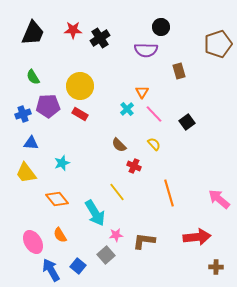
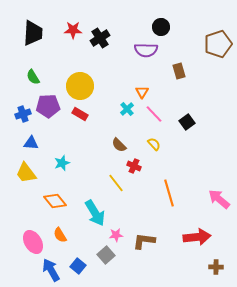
black trapezoid: rotated 20 degrees counterclockwise
yellow line: moved 1 px left, 9 px up
orange diamond: moved 2 px left, 2 px down
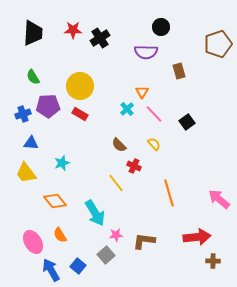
purple semicircle: moved 2 px down
brown cross: moved 3 px left, 6 px up
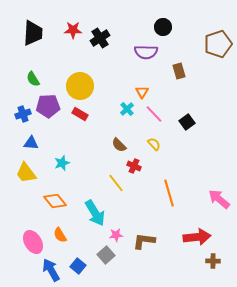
black circle: moved 2 px right
green semicircle: moved 2 px down
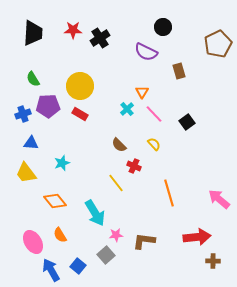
brown pentagon: rotated 8 degrees counterclockwise
purple semicircle: rotated 25 degrees clockwise
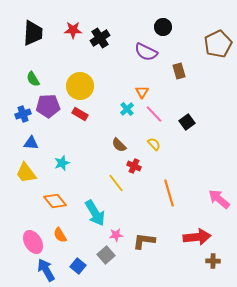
blue arrow: moved 5 px left
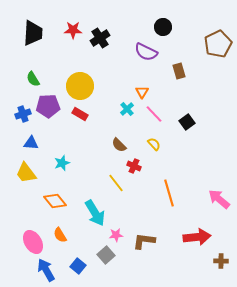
brown cross: moved 8 px right
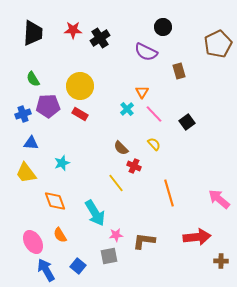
brown semicircle: moved 2 px right, 3 px down
orange diamond: rotated 20 degrees clockwise
gray square: moved 3 px right, 1 px down; rotated 30 degrees clockwise
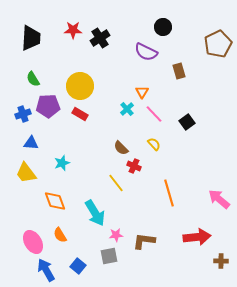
black trapezoid: moved 2 px left, 5 px down
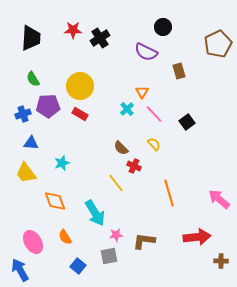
orange semicircle: moved 5 px right, 2 px down
blue arrow: moved 26 px left
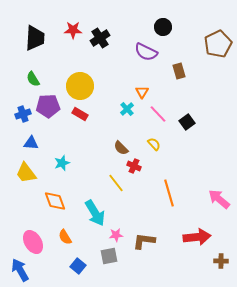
black trapezoid: moved 4 px right
pink line: moved 4 px right
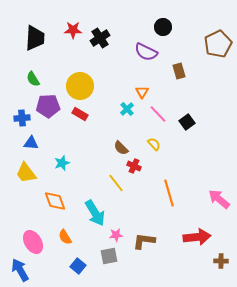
blue cross: moved 1 px left, 4 px down; rotated 14 degrees clockwise
